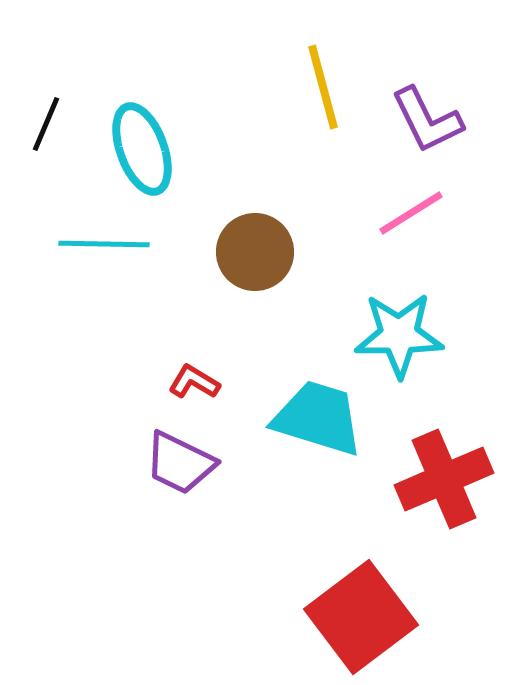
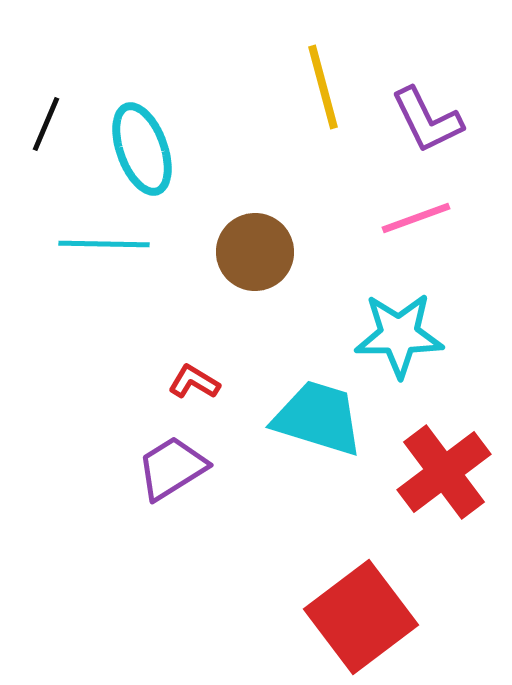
pink line: moved 5 px right, 5 px down; rotated 12 degrees clockwise
purple trapezoid: moved 8 px left, 5 px down; rotated 122 degrees clockwise
red cross: moved 7 px up; rotated 14 degrees counterclockwise
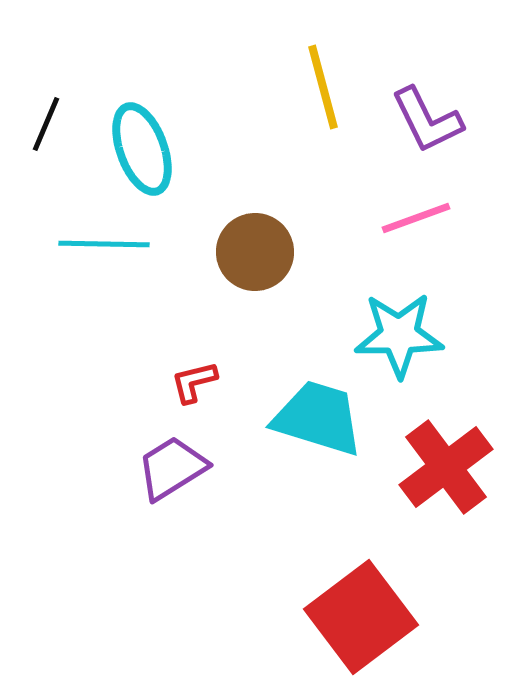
red L-shape: rotated 45 degrees counterclockwise
red cross: moved 2 px right, 5 px up
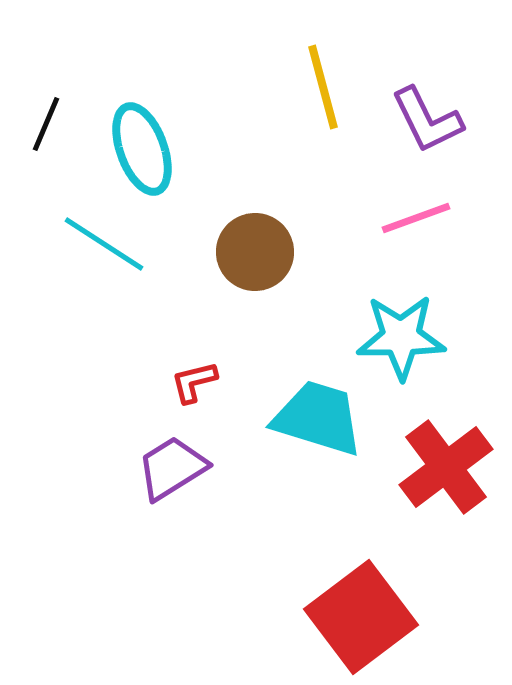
cyan line: rotated 32 degrees clockwise
cyan star: moved 2 px right, 2 px down
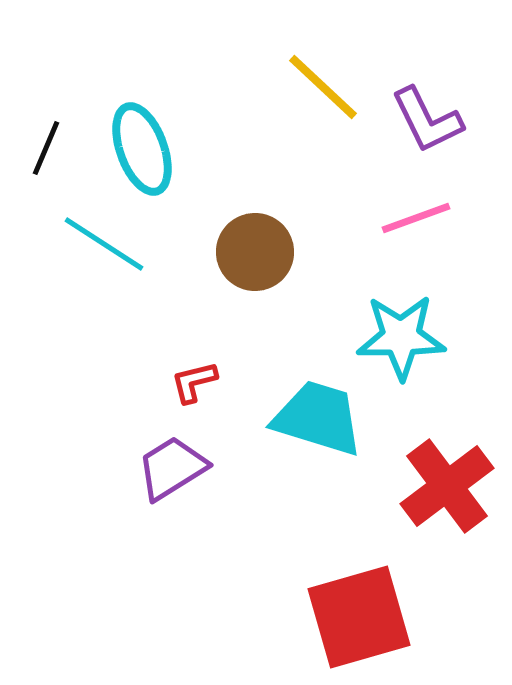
yellow line: rotated 32 degrees counterclockwise
black line: moved 24 px down
red cross: moved 1 px right, 19 px down
red square: moved 2 px left; rotated 21 degrees clockwise
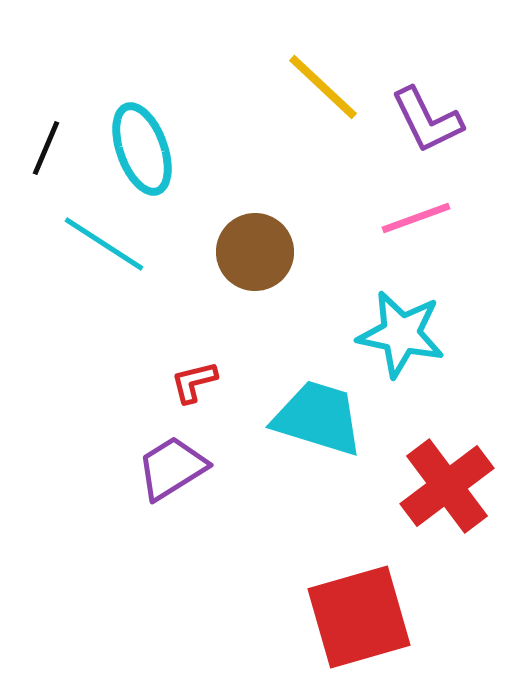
cyan star: moved 3 px up; rotated 12 degrees clockwise
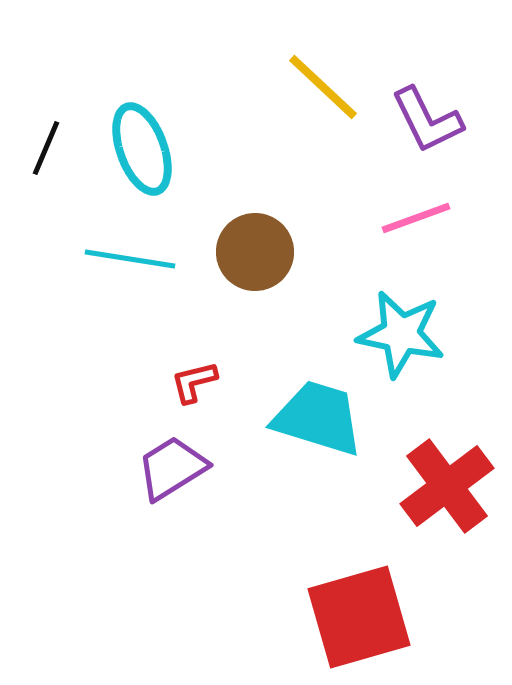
cyan line: moved 26 px right, 15 px down; rotated 24 degrees counterclockwise
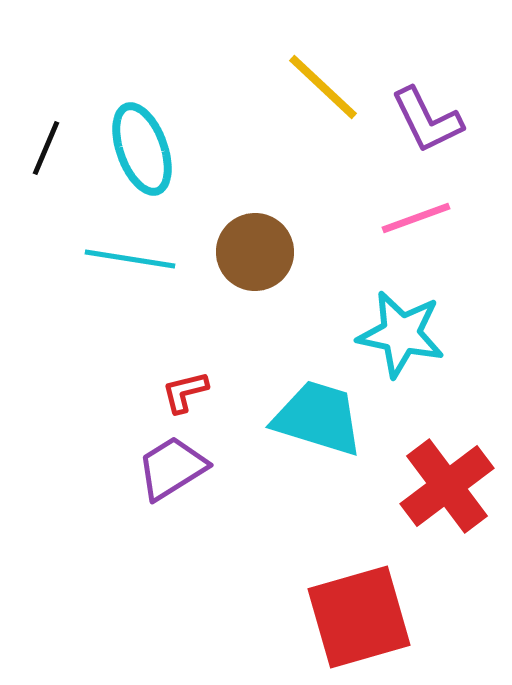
red L-shape: moved 9 px left, 10 px down
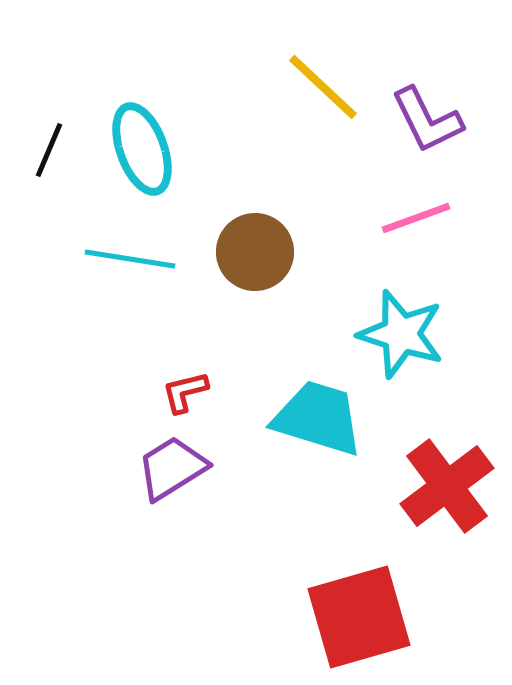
black line: moved 3 px right, 2 px down
cyan star: rotated 6 degrees clockwise
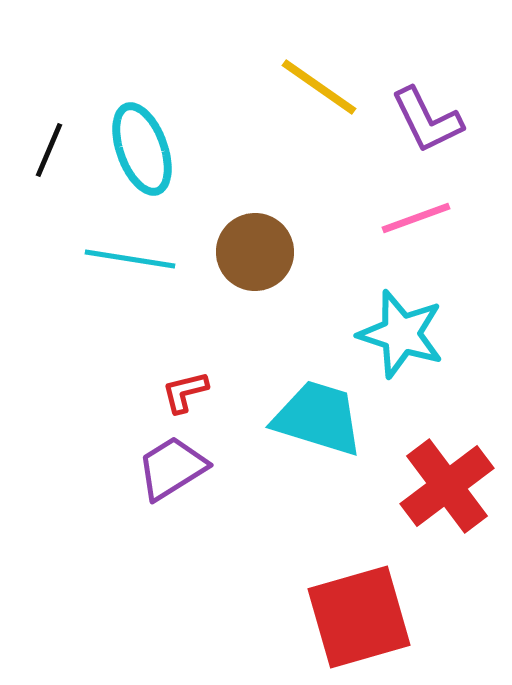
yellow line: moved 4 px left; rotated 8 degrees counterclockwise
